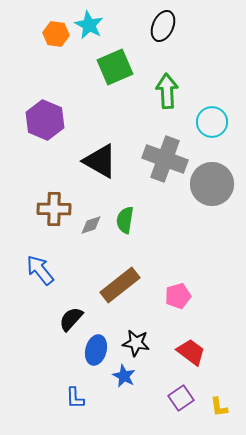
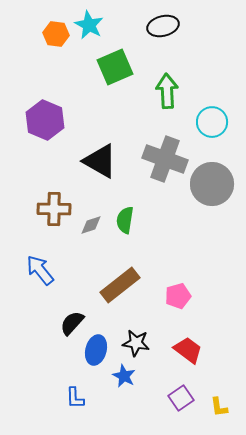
black ellipse: rotated 52 degrees clockwise
black semicircle: moved 1 px right, 4 px down
red trapezoid: moved 3 px left, 2 px up
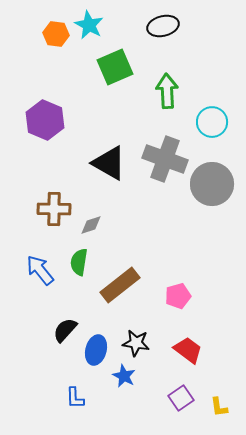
black triangle: moved 9 px right, 2 px down
green semicircle: moved 46 px left, 42 px down
black semicircle: moved 7 px left, 7 px down
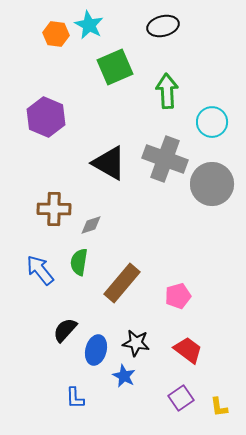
purple hexagon: moved 1 px right, 3 px up
brown rectangle: moved 2 px right, 2 px up; rotated 12 degrees counterclockwise
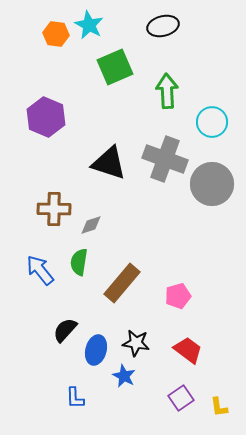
black triangle: rotated 12 degrees counterclockwise
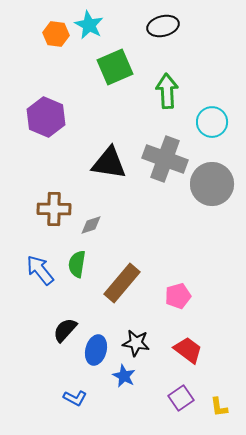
black triangle: rotated 9 degrees counterclockwise
green semicircle: moved 2 px left, 2 px down
blue L-shape: rotated 60 degrees counterclockwise
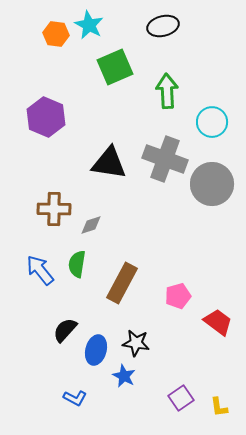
brown rectangle: rotated 12 degrees counterclockwise
red trapezoid: moved 30 px right, 28 px up
